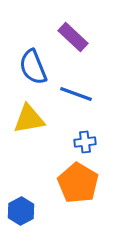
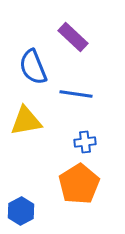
blue line: rotated 12 degrees counterclockwise
yellow triangle: moved 3 px left, 2 px down
orange pentagon: moved 1 px right, 1 px down; rotated 9 degrees clockwise
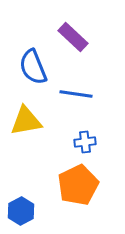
orange pentagon: moved 1 px left, 1 px down; rotated 6 degrees clockwise
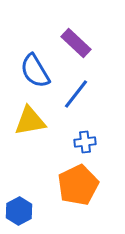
purple rectangle: moved 3 px right, 6 px down
blue semicircle: moved 2 px right, 4 px down; rotated 9 degrees counterclockwise
blue line: rotated 60 degrees counterclockwise
yellow triangle: moved 4 px right
blue hexagon: moved 2 px left
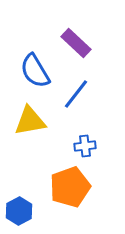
blue cross: moved 4 px down
orange pentagon: moved 8 px left, 2 px down; rotated 6 degrees clockwise
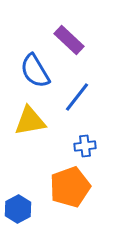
purple rectangle: moved 7 px left, 3 px up
blue line: moved 1 px right, 3 px down
blue hexagon: moved 1 px left, 2 px up
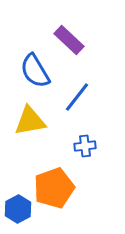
orange pentagon: moved 16 px left, 1 px down
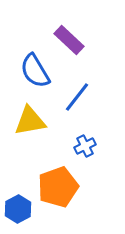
blue cross: rotated 20 degrees counterclockwise
orange pentagon: moved 4 px right, 1 px up
